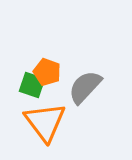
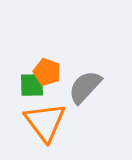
green square: rotated 20 degrees counterclockwise
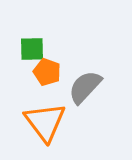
green square: moved 36 px up
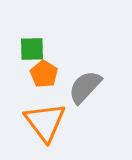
orange pentagon: moved 3 px left, 2 px down; rotated 12 degrees clockwise
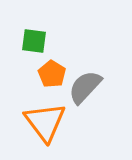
green square: moved 2 px right, 8 px up; rotated 8 degrees clockwise
orange pentagon: moved 8 px right
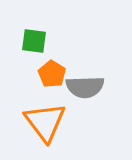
gray semicircle: rotated 135 degrees counterclockwise
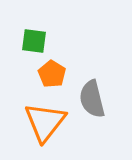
gray semicircle: moved 7 px right, 12 px down; rotated 78 degrees clockwise
orange triangle: rotated 15 degrees clockwise
